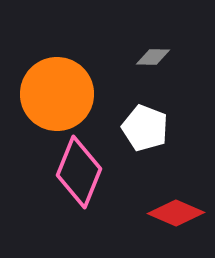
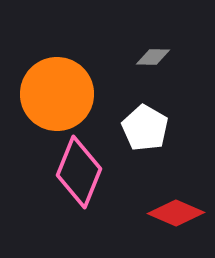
white pentagon: rotated 9 degrees clockwise
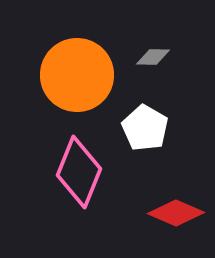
orange circle: moved 20 px right, 19 px up
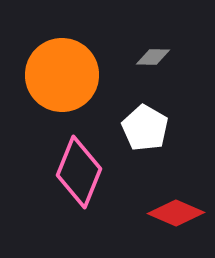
orange circle: moved 15 px left
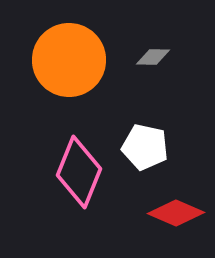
orange circle: moved 7 px right, 15 px up
white pentagon: moved 19 px down; rotated 18 degrees counterclockwise
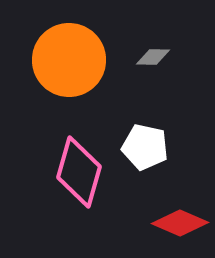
pink diamond: rotated 6 degrees counterclockwise
red diamond: moved 4 px right, 10 px down
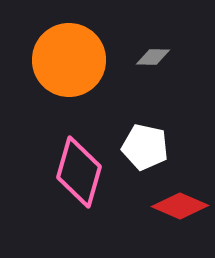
red diamond: moved 17 px up
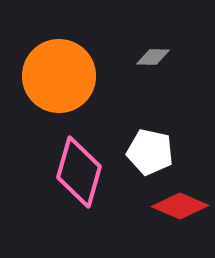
orange circle: moved 10 px left, 16 px down
white pentagon: moved 5 px right, 5 px down
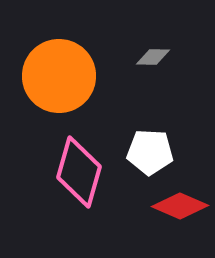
white pentagon: rotated 9 degrees counterclockwise
